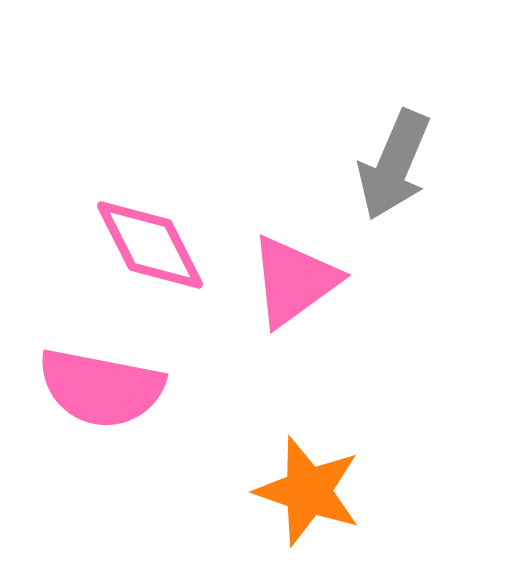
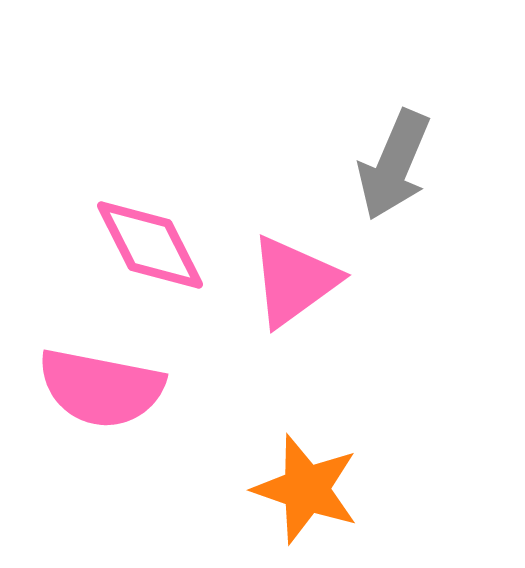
orange star: moved 2 px left, 2 px up
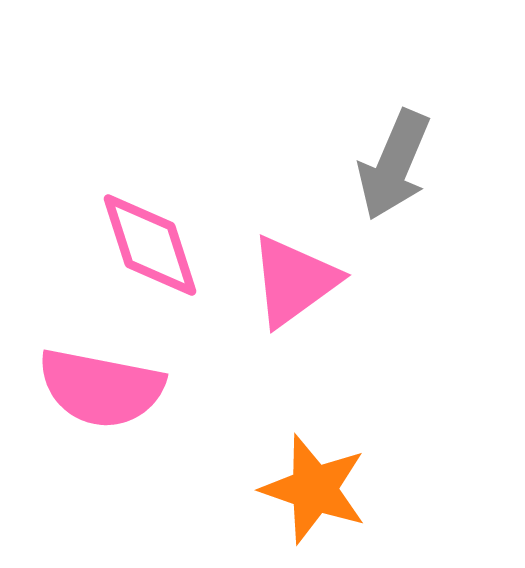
pink diamond: rotated 9 degrees clockwise
orange star: moved 8 px right
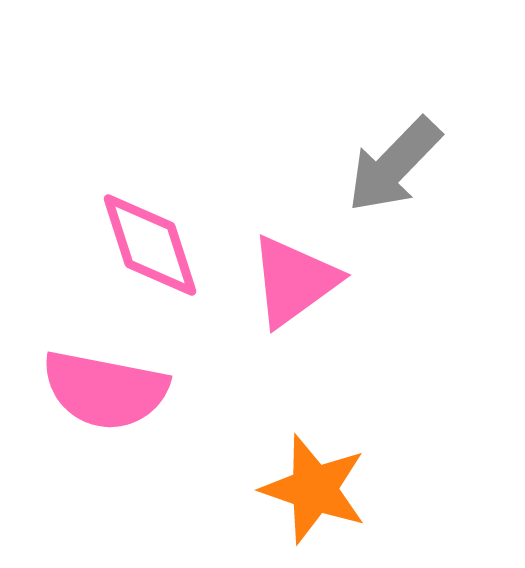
gray arrow: rotated 21 degrees clockwise
pink semicircle: moved 4 px right, 2 px down
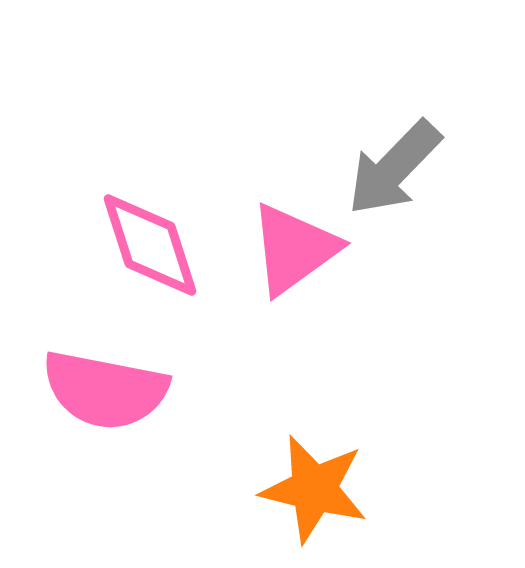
gray arrow: moved 3 px down
pink triangle: moved 32 px up
orange star: rotated 5 degrees counterclockwise
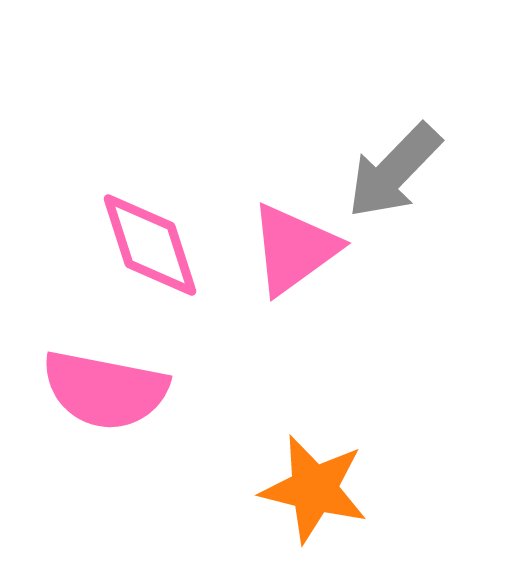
gray arrow: moved 3 px down
